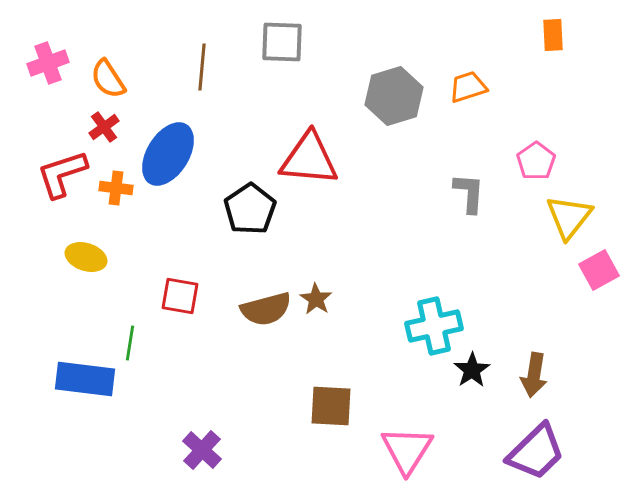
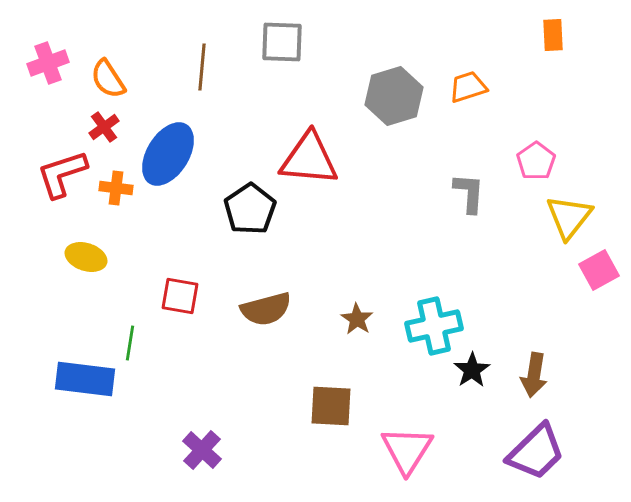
brown star: moved 41 px right, 20 px down
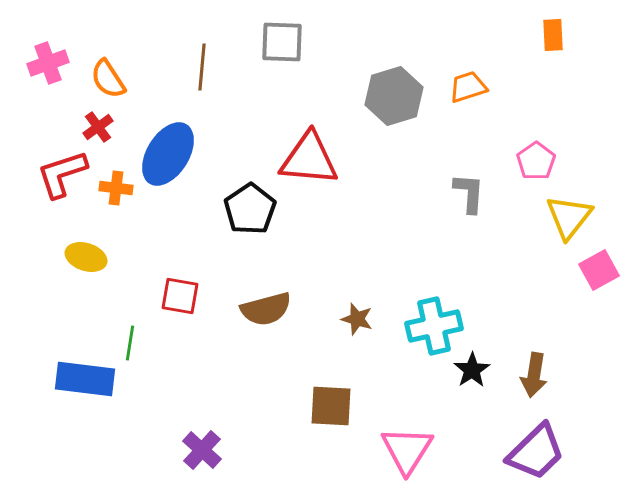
red cross: moved 6 px left
brown star: rotated 16 degrees counterclockwise
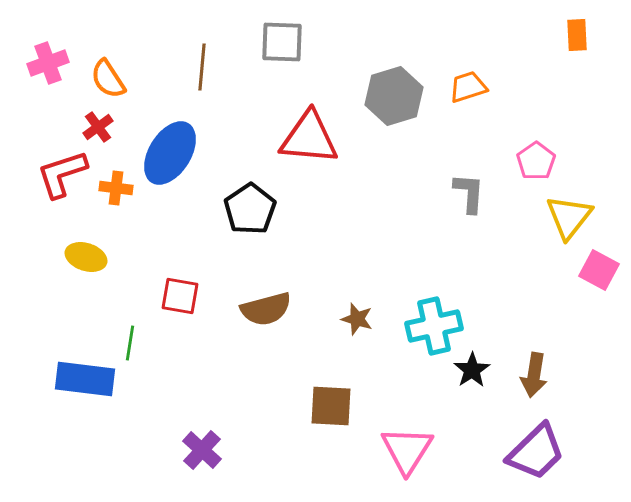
orange rectangle: moved 24 px right
blue ellipse: moved 2 px right, 1 px up
red triangle: moved 21 px up
pink square: rotated 33 degrees counterclockwise
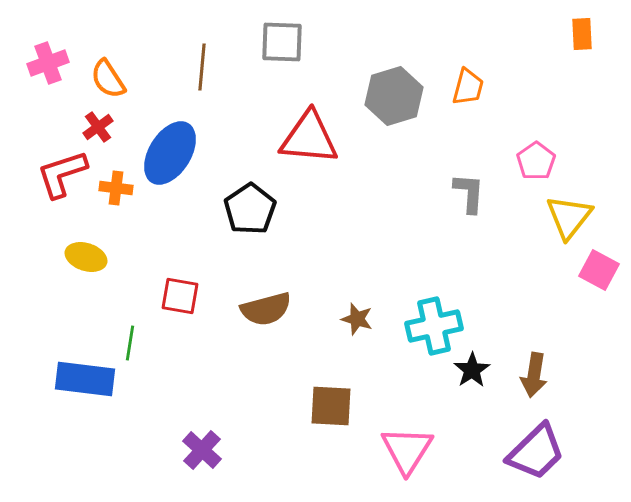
orange rectangle: moved 5 px right, 1 px up
orange trapezoid: rotated 123 degrees clockwise
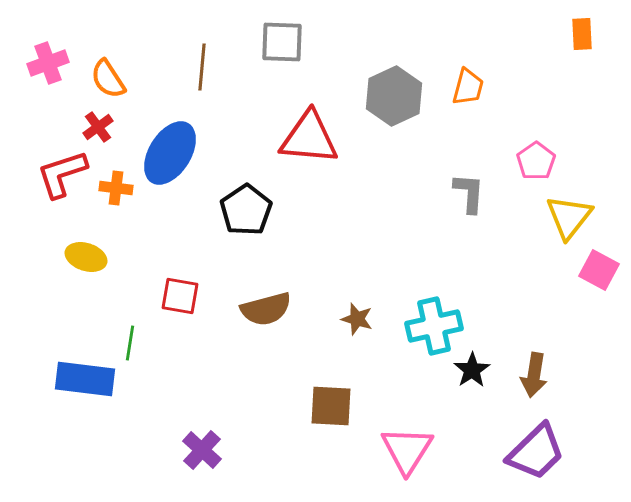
gray hexagon: rotated 8 degrees counterclockwise
black pentagon: moved 4 px left, 1 px down
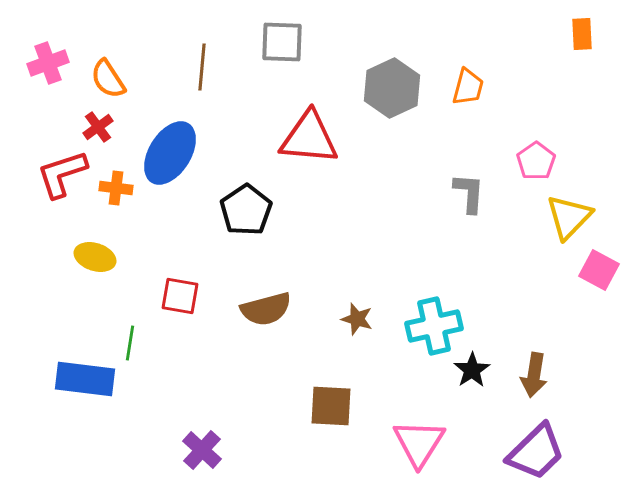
gray hexagon: moved 2 px left, 8 px up
yellow triangle: rotated 6 degrees clockwise
yellow ellipse: moved 9 px right
pink triangle: moved 12 px right, 7 px up
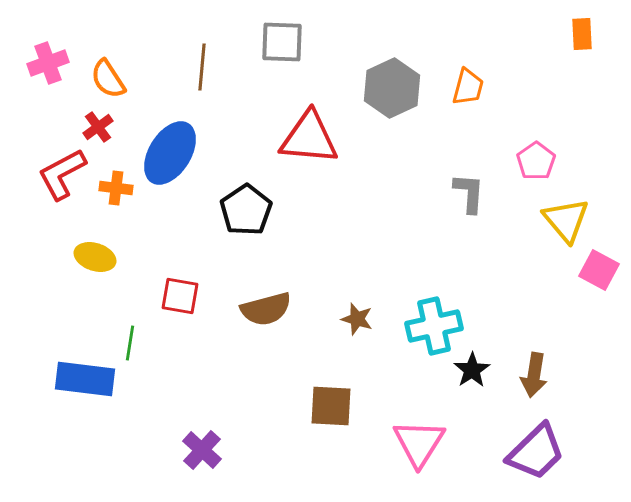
red L-shape: rotated 10 degrees counterclockwise
yellow triangle: moved 3 px left, 3 px down; rotated 24 degrees counterclockwise
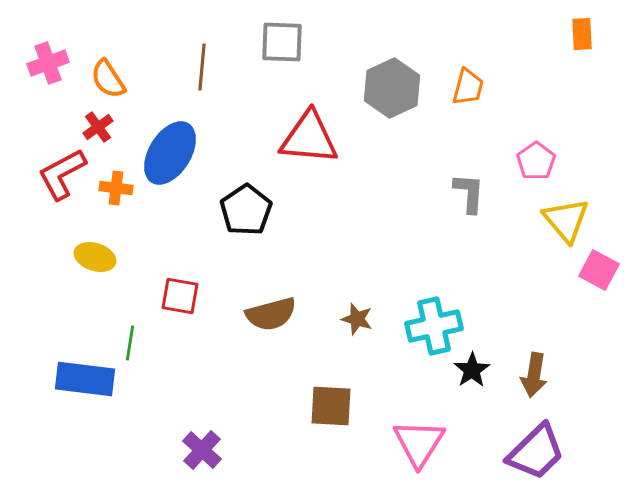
brown semicircle: moved 5 px right, 5 px down
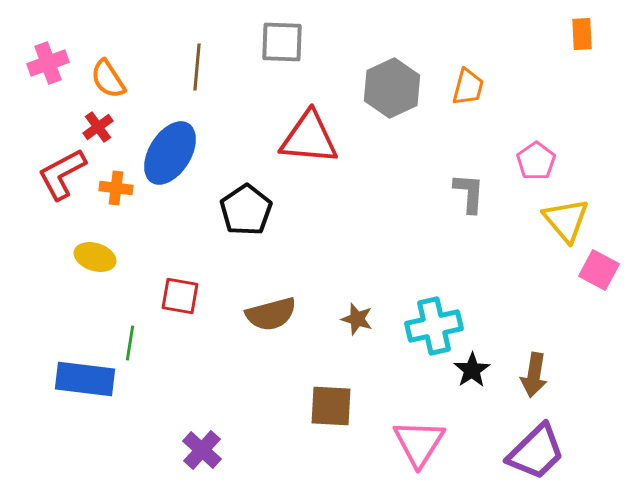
brown line: moved 5 px left
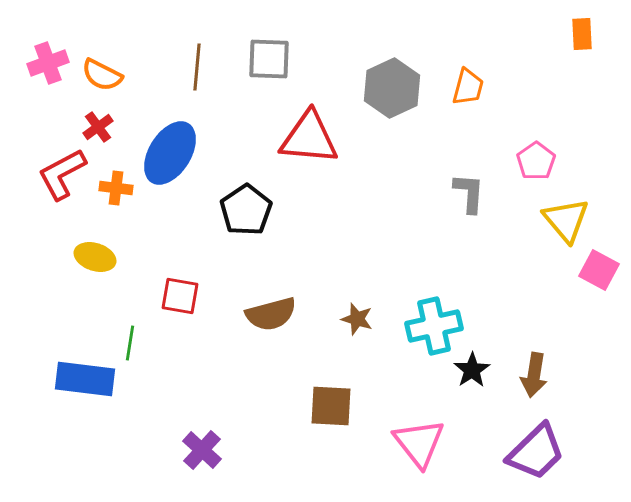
gray square: moved 13 px left, 17 px down
orange semicircle: moved 6 px left, 4 px up; rotated 30 degrees counterclockwise
pink triangle: rotated 10 degrees counterclockwise
